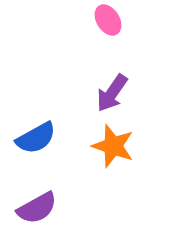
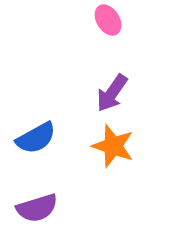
purple semicircle: rotated 12 degrees clockwise
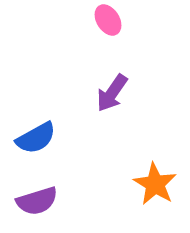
orange star: moved 42 px right, 38 px down; rotated 12 degrees clockwise
purple semicircle: moved 7 px up
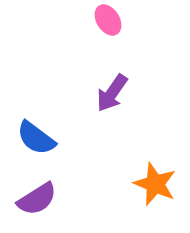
blue semicircle: rotated 66 degrees clockwise
orange star: rotated 9 degrees counterclockwise
purple semicircle: moved 2 px up; rotated 15 degrees counterclockwise
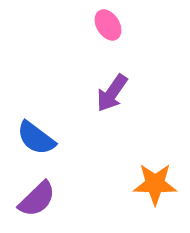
pink ellipse: moved 5 px down
orange star: rotated 21 degrees counterclockwise
purple semicircle: rotated 12 degrees counterclockwise
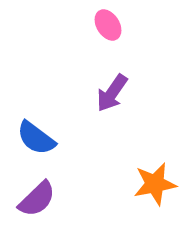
orange star: rotated 12 degrees counterclockwise
